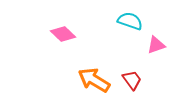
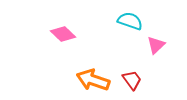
pink triangle: rotated 24 degrees counterclockwise
orange arrow: moved 1 px left; rotated 12 degrees counterclockwise
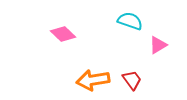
pink triangle: moved 2 px right; rotated 12 degrees clockwise
orange arrow: rotated 28 degrees counterclockwise
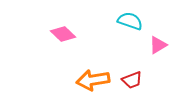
red trapezoid: rotated 105 degrees clockwise
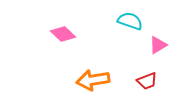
red trapezoid: moved 15 px right, 1 px down
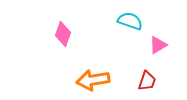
pink diamond: rotated 65 degrees clockwise
red trapezoid: rotated 50 degrees counterclockwise
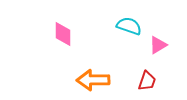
cyan semicircle: moved 1 px left, 5 px down
pink diamond: rotated 20 degrees counterclockwise
orange arrow: rotated 8 degrees clockwise
